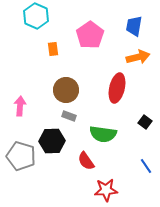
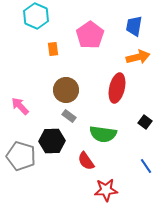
pink arrow: rotated 48 degrees counterclockwise
gray rectangle: rotated 16 degrees clockwise
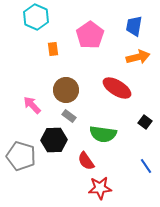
cyan hexagon: moved 1 px down
red ellipse: rotated 72 degrees counterclockwise
pink arrow: moved 12 px right, 1 px up
black hexagon: moved 2 px right, 1 px up
red star: moved 6 px left, 2 px up
